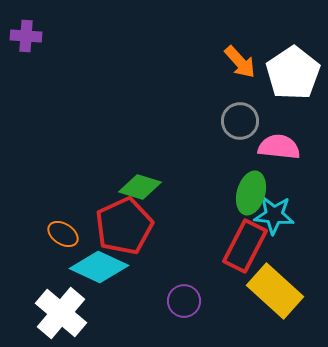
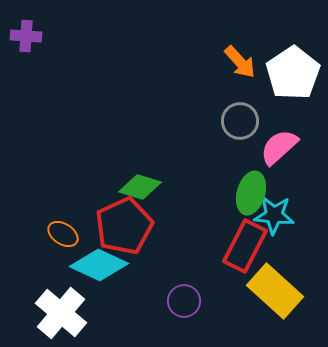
pink semicircle: rotated 48 degrees counterclockwise
cyan diamond: moved 2 px up
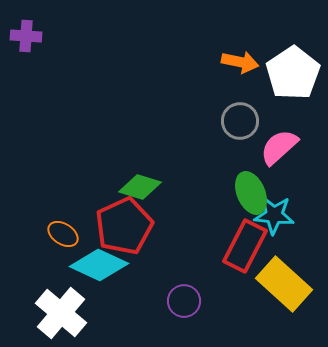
orange arrow: rotated 36 degrees counterclockwise
green ellipse: rotated 39 degrees counterclockwise
yellow rectangle: moved 9 px right, 7 px up
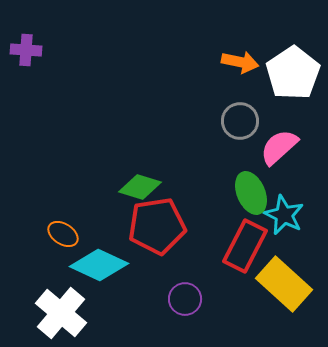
purple cross: moved 14 px down
cyan star: moved 10 px right; rotated 21 degrees clockwise
red pentagon: moved 33 px right; rotated 16 degrees clockwise
purple circle: moved 1 px right, 2 px up
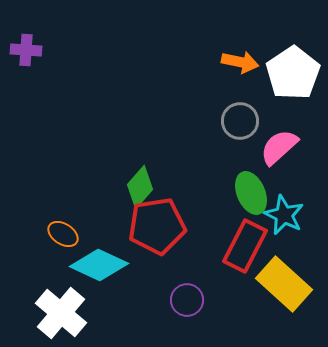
green diamond: rotated 66 degrees counterclockwise
purple circle: moved 2 px right, 1 px down
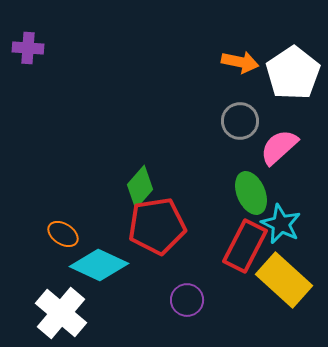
purple cross: moved 2 px right, 2 px up
cyan star: moved 3 px left, 9 px down
yellow rectangle: moved 4 px up
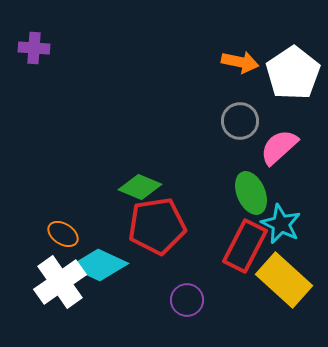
purple cross: moved 6 px right
green diamond: rotated 72 degrees clockwise
white cross: moved 1 px left, 31 px up; rotated 15 degrees clockwise
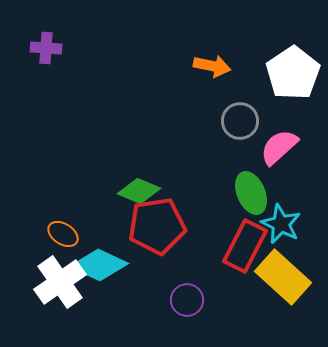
purple cross: moved 12 px right
orange arrow: moved 28 px left, 4 px down
green diamond: moved 1 px left, 4 px down
yellow rectangle: moved 1 px left, 3 px up
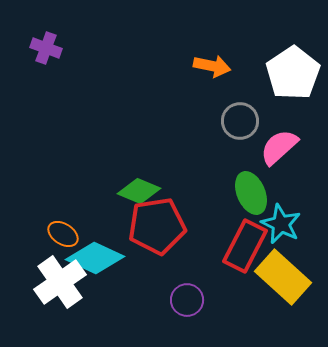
purple cross: rotated 16 degrees clockwise
cyan diamond: moved 4 px left, 7 px up
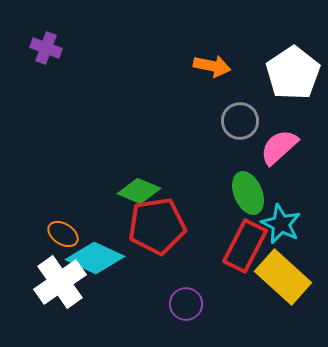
green ellipse: moved 3 px left
purple circle: moved 1 px left, 4 px down
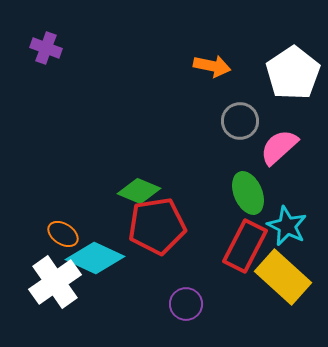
cyan star: moved 6 px right, 2 px down
white cross: moved 5 px left
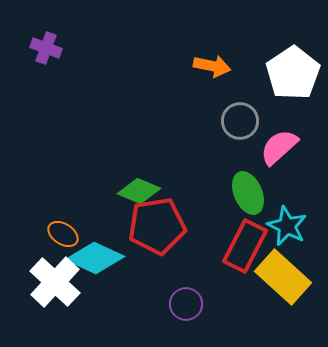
white cross: rotated 12 degrees counterclockwise
